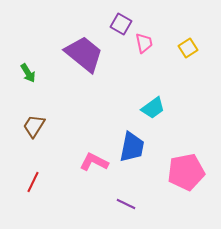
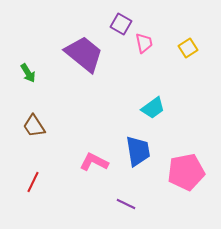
brown trapezoid: rotated 65 degrees counterclockwise
blue trapezoid: moved 6 px right, 4 px down; rotated 20 degrees counterclockwise
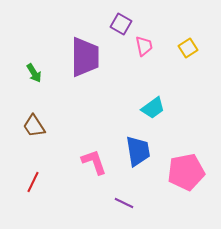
pink trapezoid: moved 3 px down
purple trapezoid: moved 1 px right, 3 px down; rotated 51 degrees clockwise
green arrow: moved 6 px right
pink L-shape: rotated 44 degrees clockwise
purple line: moved 2 px left, 1 px up
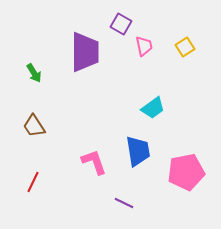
yellow square: moved 3 px left, 1 px up
purple trapezoid: moved 5 px up
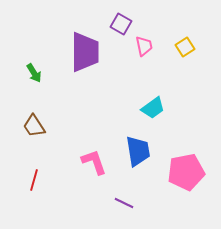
red line: moved 1 px right, 2 px up; rotated 10 degrees counterclockwise
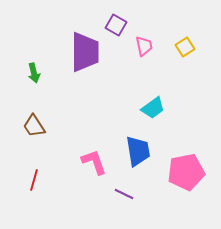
purple square: moved 5 px left, 1 px down
green arrow: rotated 18 degrees clockwise
purple line: moved 9 px up
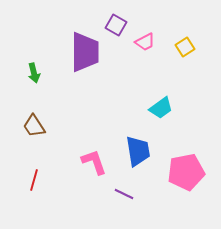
pink trapezoid: moved 1 px right, 4 px up; rotated 75 degrees clockwise
cyan trapezoid: moved 8 px right
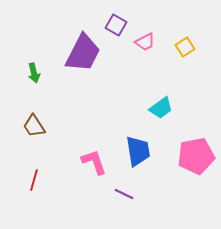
purple trapezoid: moved 2 px left, 1 px down; rotated 27 degrees clockwise
pink pentagon: moved 10 px right, 16 px up
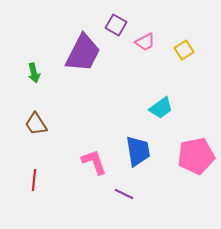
yellow square: moved 1 px left, 3 px down
brown trapezoid: moved 2 px right, 2 px up
red line: rotated 10 degrees counterclockwise
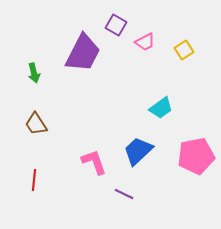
blue trapezoid: rotated 124 degrees counterclockwise
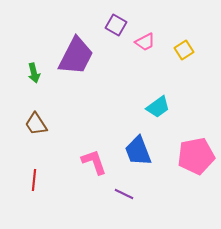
purple trapezoid: moved 7 px left, 3 px down
cyan trapezoid: moved 3 px left, 1 px up
blue trapezoid: rotated 68 degrees counterclockwise
